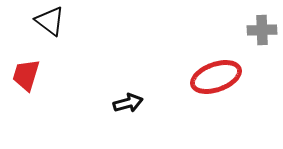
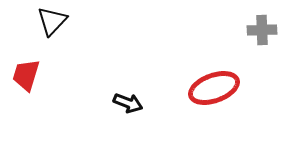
black triangle: moved 2 px right; rotated 36 degrees clockwise
red ellipse: moved 2 px left, 11 px down
black arrow: rotated 36 degrees clockwise
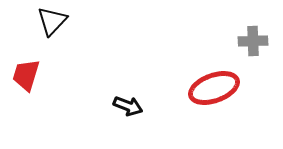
gray cross: moved 9 px left, 11 px down
black arrow: moved 3 px down
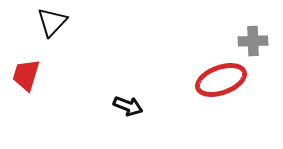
black triangle: moved 1 px down
red ellipse: moved 7 px right, 8 px up
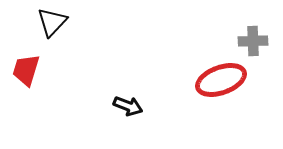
red trapezoid: moved 5 px up
